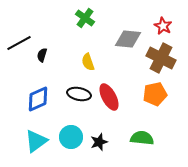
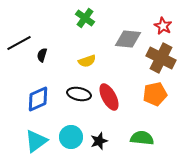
yellow semicircle: moved 1 px left, 1 px up; rotated 90 degrees counterclockwise
black star: moved 1 px up
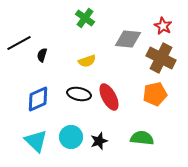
cyan triangle: rotated 40 degrees counterclockwise
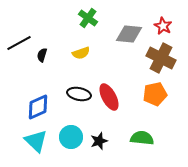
green cross: moved 3 px right
gray diamond: moved 1 px right, 5 px up
yellow semicircle: moved 6 px left, 8 px up
blue diamond: moved 8 px down
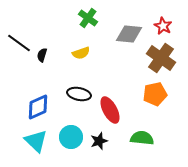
black line: rotated 65 degrees clockwise
brown cross: rotated 8 degrees clockwise
red ellipse: moved 1 px right, 13 px down
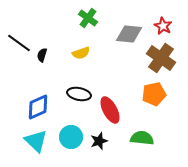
orange pentagon: moved 1 px left
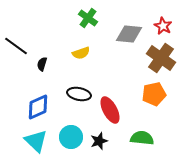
black line: moved 3 px left, 3 px down
black semicircle: moved 9 px down
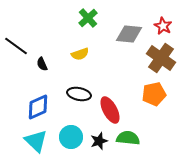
green cross: rotated 12 degrees clockwise
yellow semicircle: moved 1 px left, 1 px down
black semicircle: rotated 40 degrees counterclockwise
green semicircle: moved 14 px left
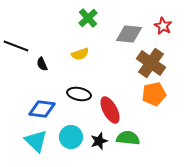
black line: rotated 15 degrees counterclockwise
brown cross: moved 10 px left, 5 px down
blue diamond: moved 4 px right, 2 px down; rotated 32 degrees clockwise
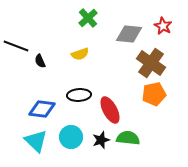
black semicircle: moved 2 px left, 3 px up
black ellipse: moved 1 px down; rotated 15 degrees counterclockwise
black star: moved 2 px right, 1 px up
